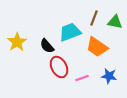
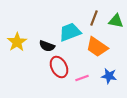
green triangle: moved 1 px right, 1 px up
black semicircle: rotated 28 degrees counterclockwise
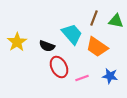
cyan trapezoid: moved 2 px right, 2 px down; rotated 70 degrees clockwise
blue star: moved 1 px right
